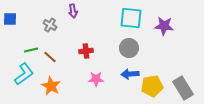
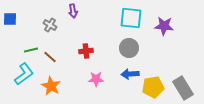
yellow pentagon: moved 1 px right, 1 px down
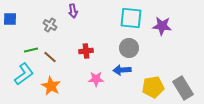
purple star: moved 2 px left
blue arrow: moved 8 px left, 4 px up
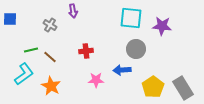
gray circle: moved 7 px right, 1 px down
pink star: moved 1 px down
yellow pentagon: rotated 25 degrees counterclockwise
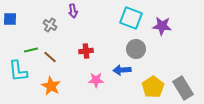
cyan square: rotated 15 degrees clockwise
cyan L-shape: moved 6 px left, 3 px up; rotated 120 degrees clockwise
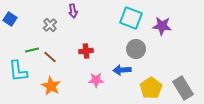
blue square: rotated 32 degrees clockwise
gray cross: rotated 16 degrees clockwise
green line: moved 1 px right
yellow pentagon: moved 2 px left, 1 px down
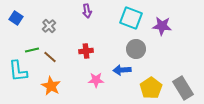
purple arrow: moved 14 px right
blue square: moved 6 px right, 1 px up
gray cross: moved 1 px left, 1 px down
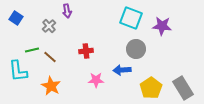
purple arrow: moved 20 px left
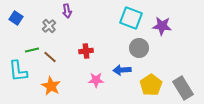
gray circle: moved 3 px right, 1 px up
yellow pentagon: moved 3 px up
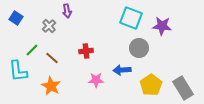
green line: rotated 32 degrees counterclockwise
brown line: moved 2 px right, 1 px down
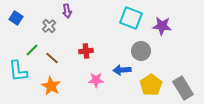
gray circle: moved 2 px right, 3 px down
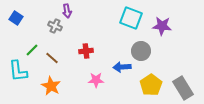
gray cross: moved 6 px right; rotated 24 degrees counterclockwise
blue arrow: moved 3 px up
